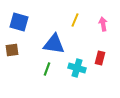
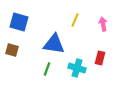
brown square: rotated 24 degrees clockwise
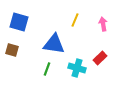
red rectangle: rotated 32 degrees clockwise
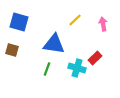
yellow line: rotated 24 degrees clockwise
red rectangle: moved 5 px left
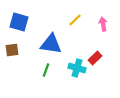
blue triangle: moved 3 px left
brown square: rotated 24 degrees counterclockwise
green line: moved 1 px left, 1 px down
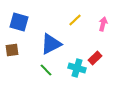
pink arrow: rotated 24 degrees clockwise
blue triangle: rotated 35 degrees counterclockwise
green line: rotated 64 degrees counterclockwise
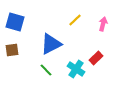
blue square: moved 4 px left
red rectangle: moved 1 px right
cyan cross: moved 1 px left, 1 px down; rotated 18 degrees clockwise
